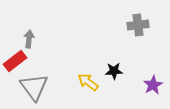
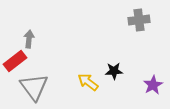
gray cross: moved 1 px right, 5 px up
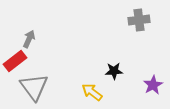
gray arrow: rotated 18 degrees clockwise
yellow arrow: moved 4 px right, 10 px down
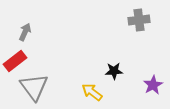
gray arrow: moved 4 px left, 7 px up
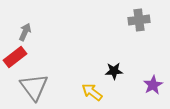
red rectangle: moved 4 px up
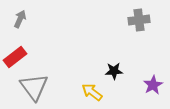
gray arrow: moved 5 px left, 13 px up
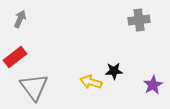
yellow arrow: moved 1 px left, 10 px up; rotated 20 degrees counterclockwise
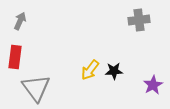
gray arrow: moved 2 px down
red rectangle: rotated 45 degrees counterclockwise
yellow arrow: moved 1 px left, 12 px up; rotated 70 degrees counterclockwise
gray triangle: moved 2 px right, 1 px down
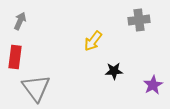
yellow arrow: moved 3 px right, 29 px up
